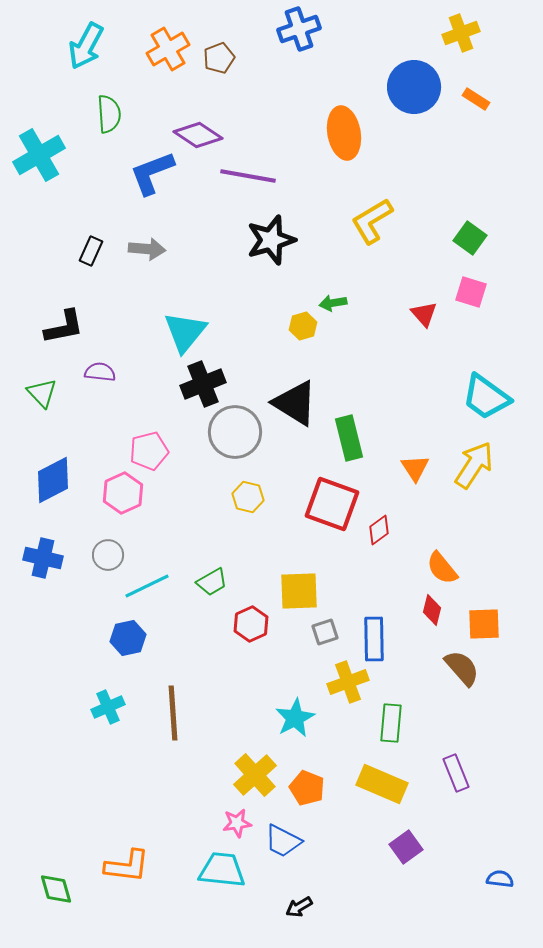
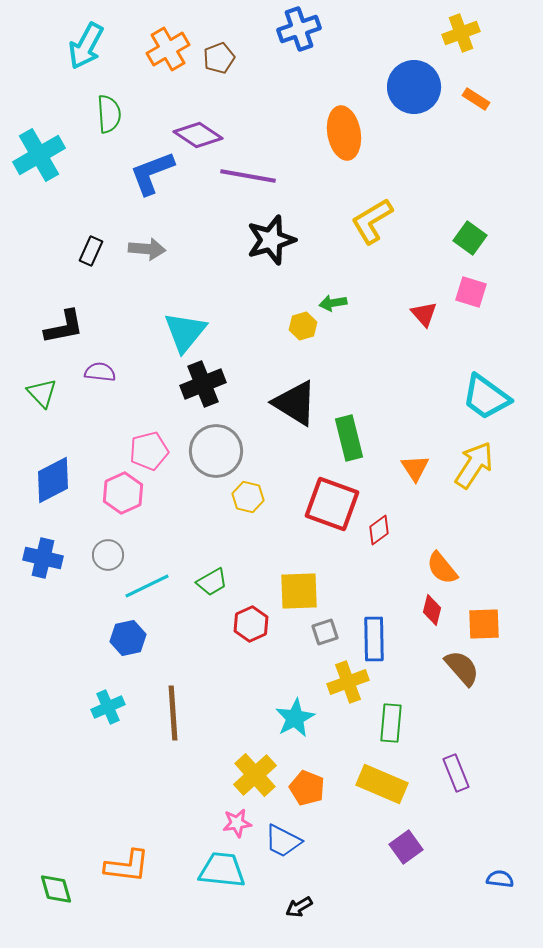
gray circle at (235, 432): moved 19 px left, 19 px down
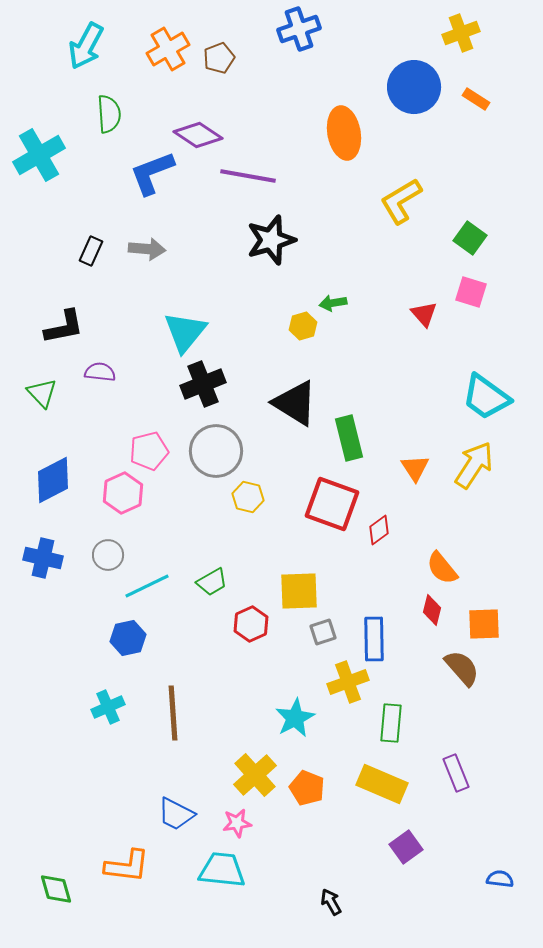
yellow L-shape at (372, 221): moved 29 px right, 20 px up
gray square at (325, 632): moved 2 px left
blue trapezoid at (283, 841): moved 107 px left, 27 px up
black arrow at (299, 907): moved 32 px right, 5 px up; rotated 92 degrees clockwise
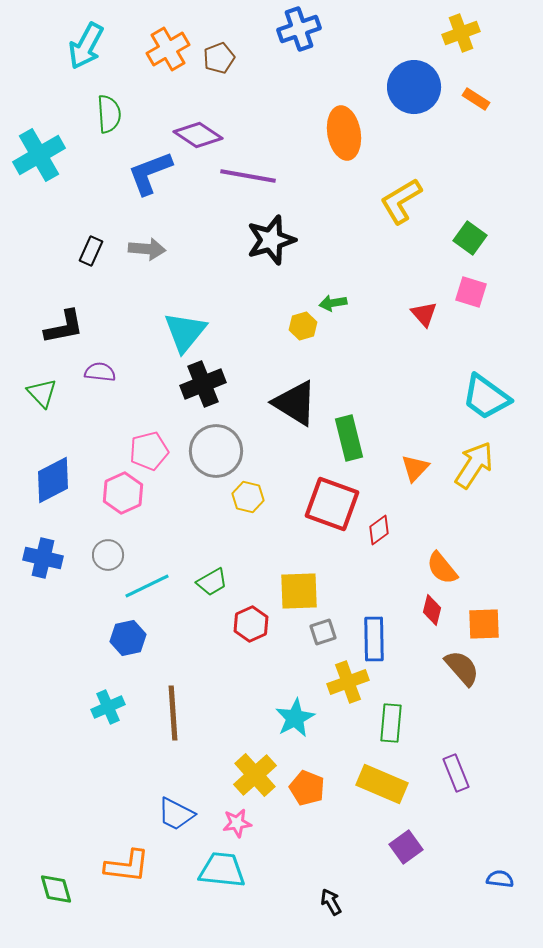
blue L-shape at (152, 173): moved 2 px left
orange triangle at (415, 468): rotated 16 degrees clockwise
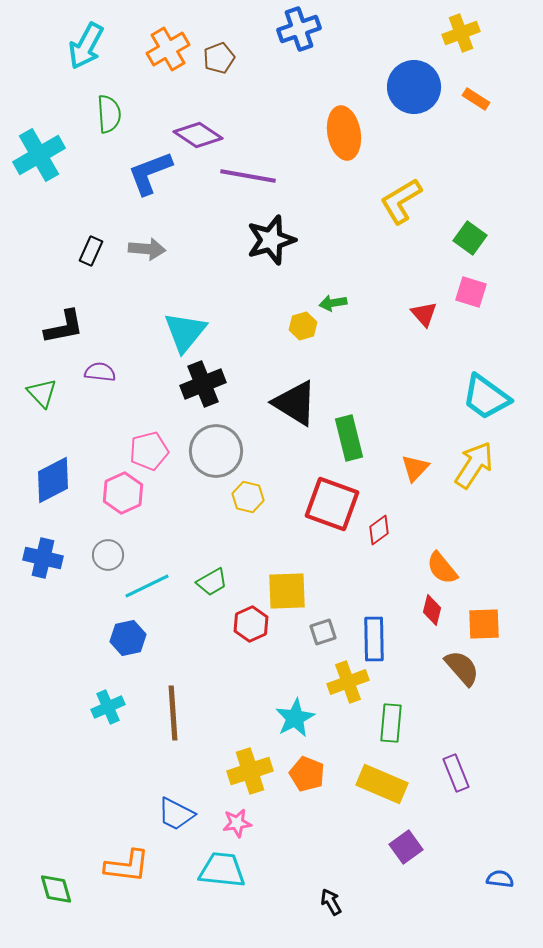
yellow square at (299, 591): moved 12 px left
yellow cross at (255, 775): moved 5 px left, 4 px up; rotated 24 degrees clockwise
orange pentagon at (307, 788): moved 14 px up
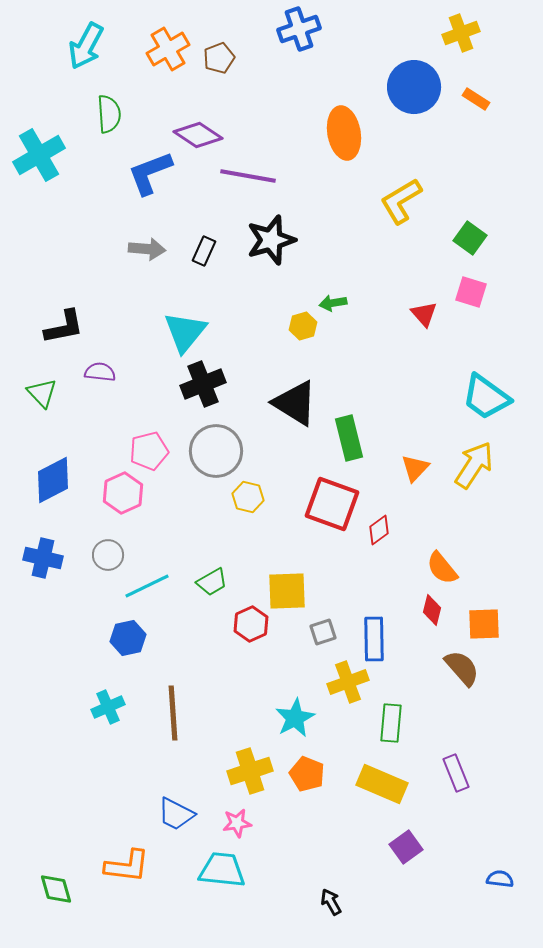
black rectangle at (91, 251): moved 113 px right
